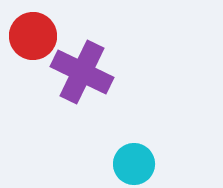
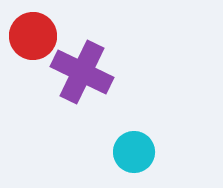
cyan circle: moved 12 px up
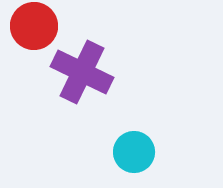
red circle: moved 1 px right, 10 px up
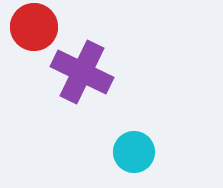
red circle: moved 1 px down
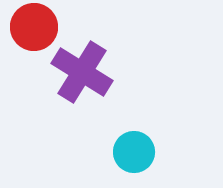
purple cross: rotated 6 degrees clockwise
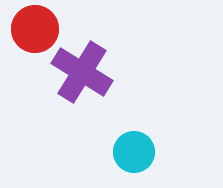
red circle: moved 1 px right, 2 px down
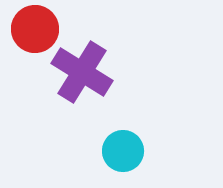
cyan circle: moved 11 px left, 1 px up
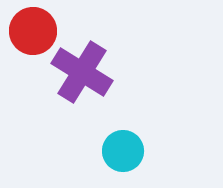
red circle: moved 2 px left, 2 px down
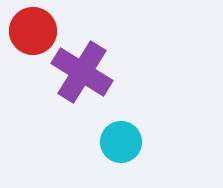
cyan circle: moved 2 px left, 9 px up
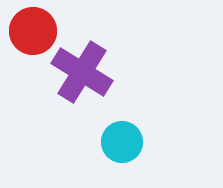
cyan circle: moved 1 px right
